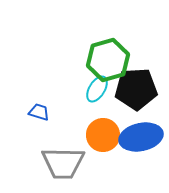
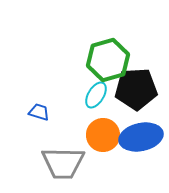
cyan ellipse: moved 1 px left, 6 px down
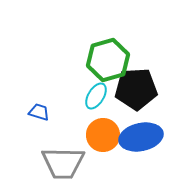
cyan ellipse: moved 1 px down
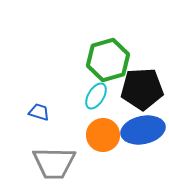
black pentagon: moved 6 px right
blue ellipse: moved 2 px right, 7 px up
gray trapezoid: moved 9 px left
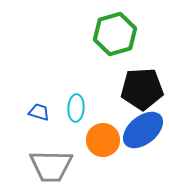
green hexagon: moved 7 px right, 26 px up
cyan ellipse: moved 20 px left, 12 px down; rotated 28 degrees counterclockwise
blue ellipse: rotated 27 degrees counterclockwise
orange circle: moved 5 px down
gray trapezoid: moved 3 px left, 3 px down
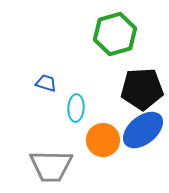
blue trapezoid: moved 7 px right, 29 px up
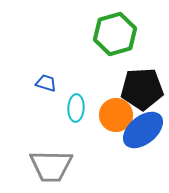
orange circle: moved 13 px right, 25 px up
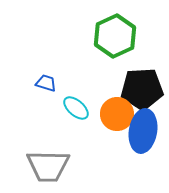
green hexagon: moved 2 px down; rotated 9 degrees counterclockwise
cyan ellipse: rotated 52 degrees counterclockwise
orange circle: moved 1 px right, 1 px up
blue ellipse: moved 1 px down; rotated 42 degrees counterclockwise
gray trapezoid: moved 3 px left
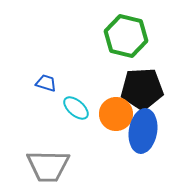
green hexagon: moved 11 px right; rotated 21 degrees counterclockwise
orange circle: moved 1 px left
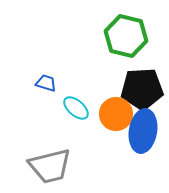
gray trapezoid: moved 2 px right; rotated 15 degrees counterclockwise
